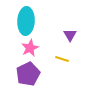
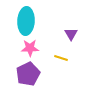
purple triangle: moved 1 px right, 1 px up
pink star: rotated 24 degrees clockwise
yellow line: moved 1 px left, 1 px up
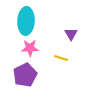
purple pentagon: moved 3 px left, 1 px down
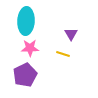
yellow line: moved 2 px right, 4 px up
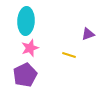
purple triangle: moved 17 px right; rotated 40 degrees clockwise
pink star: rotated 18 degrees counterclockwise
yellow line: moved 6 px right, 1 px down
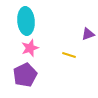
cyan ellipse: rotated 8 degrees counterclockwise
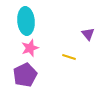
purple triangle: rotated 48 degrees counterclockwise
yellow line: moved 2 px down
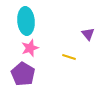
purple pentagon: moved 2 px left, 1 px up; rotated 15 degrees counterclockwise
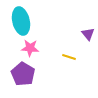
cyan ellipse: moved 5 px left; rotated 8 degrees counterclockwise
pink star: rotated 24 degrees clockwise
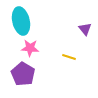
purple triangle: moved 3 px left, 5 px up
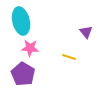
purple triangle: moved 1 px right, 3 px down
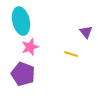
pink star: moved 1 px up; rotated 24 degrees counterclockwise
yellow line: moved 2 px right, 3 px up
purple pentagon: rotated 10 degrees counterclockwise
